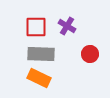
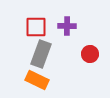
purple cross: rotated 30 degrees counterclockwise
gray rectangle: rotated 72 degrees counterclockwise
orange rectangle: moved 2 px left, 2 px down
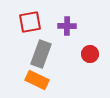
red square: moved 6 px left, 5 px up; rotated 10 degrees counterclockwise
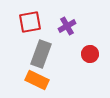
purple cross: rotated 30 degrees counterclockwise
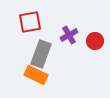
purple cross: moved 2 px right, 9 px down
red circle: moved 5 px right, 13 px up
orange rectangle: moved 1 px left, 5 px up
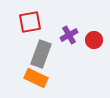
red circle: moved 1 px left, 1 px up
orange rectangle: moved 3 px down
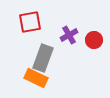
gray rectangle: moved 2 px right, 4 px down
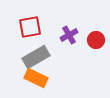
red square: moved 5 px down
red circle: moved 2 px right
gray rectangle: moved 7 px left, 1 px up; rotated 40 degrees clockwise
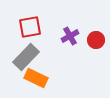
purple cross: moved 1 px right, 1 px down
gray rectangle: moved 10 px left; rotated 16 degrees counterclockwise
